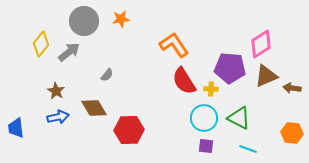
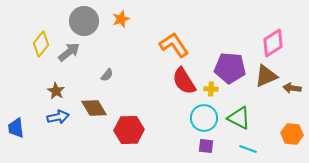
orange star: rotated 12 degrees counterclockwise
pink diamond: moved 12 px right, 1 px up
orange hexagon: moved 1 px down
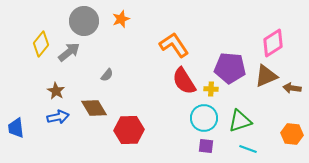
green triangle: moved 1 px right, 3 px down; rotated 45 degrees counterclockwise
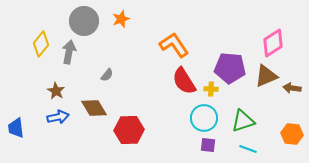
gray arrow: rotated 40 degrees counterclockwise
green triangle: moved 3 px right
purple square: moved 2 px right, 1 px up
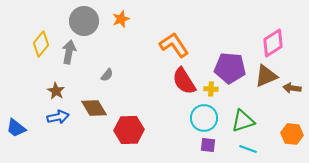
blue trapezoid: rotated 45 degrees counterclockwise
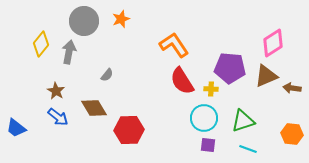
red semicircle: moved 2 px left
blue arrow: rotated 50 degrees clockwise
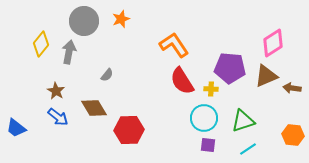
orange hexagon: moved 1 px right, 1 px down
cyan line: rotated 54 degrees counterclockwise
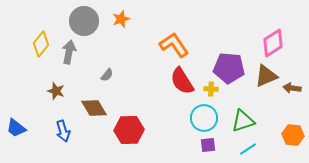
purple pentagon: moved 1 px left
brown star: rotated 12 degrees counterclockwise
blue arrow: moved 5 px right, 14 px down; rotated 35 degrees clockwise
purple square: rotated 14 degrees counterclockwise
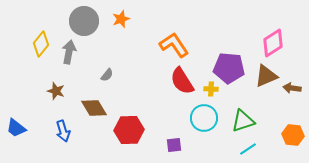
purple square: moved 34 px left
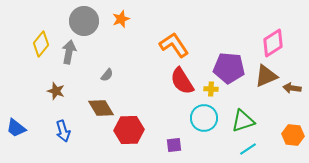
brown diamond: moved 7 px right
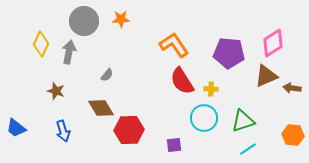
orange star: rotated 18 degrees clockwise
yellow diamond: rotated 15 degrees counterclockwise
purple pentagon: moved 15 px up
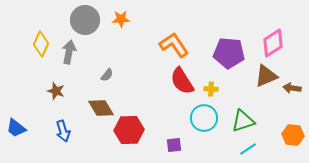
gray circle: moved 1 px right, 1 px up
